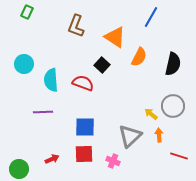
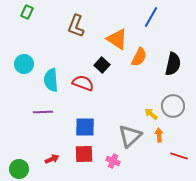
orange triangle: moved 2 px right, 2 px down
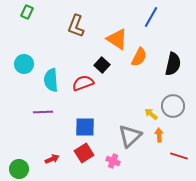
red semicircle: rotated 40 degrees counterclockwise
red square: moved 1 px up; rotated 30 degrees counterclockwise
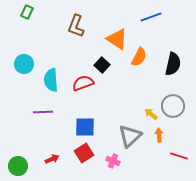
blue line: rotated 40 degrees clockwise
green circle: moved 1 px left, 3 px up
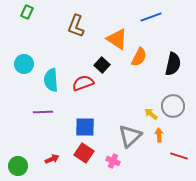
red square: rotated 24 degrees counterclockwise
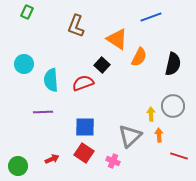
yellow arrow: rotated 48 degrees clockwise
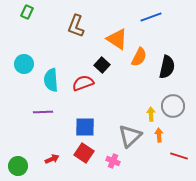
black semicircle: moved 6 px left, 3 px down
